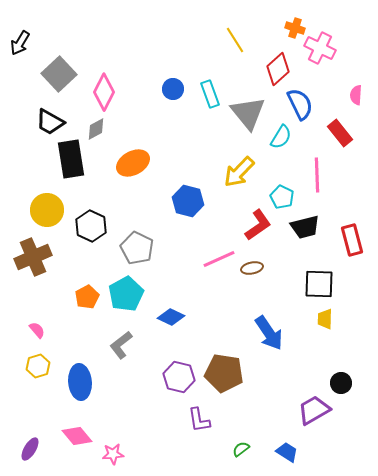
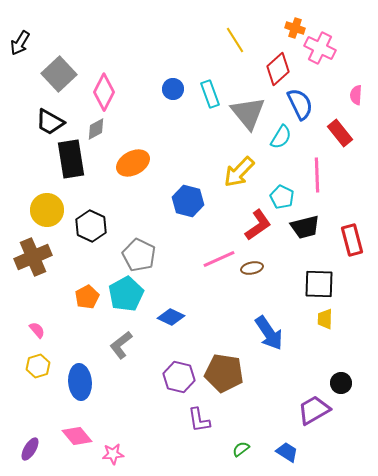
gray pentagon at (137, 248): moved 2 px right, 7 px down
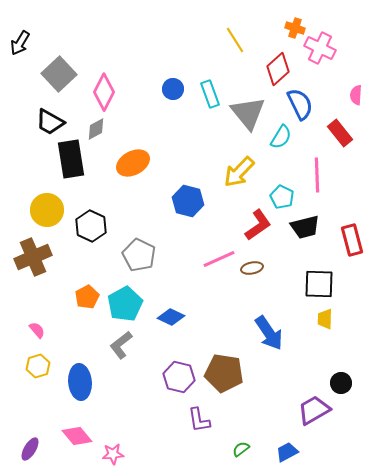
cyan pentagon at (126, 294): moved 1 px left, 10 px down
blue trapezoid at (287, 452): rotated 60 degrees counterclockwise
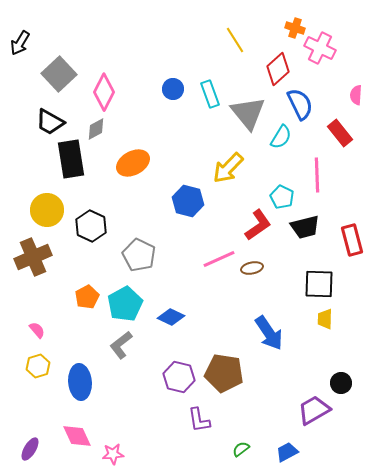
yellow arrow at (239, 172): moved 11 px left, 4 px up
pink diamond at (77, 436): rotated 16 degrees clockwise
